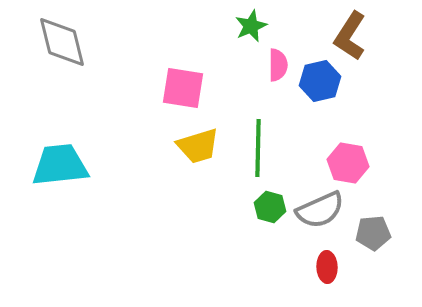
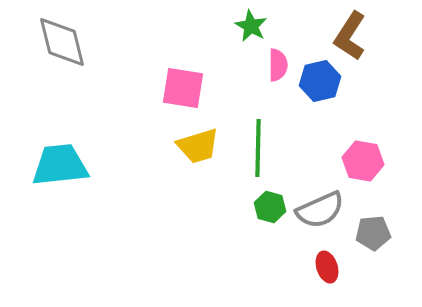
green star: rotated 20 degrees counterclockwise
pink hexagon: moved 15 px right, 2 px up
red ellipse: rotated 16 degrees counterclockwise
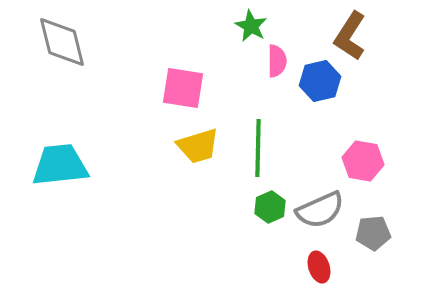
pink semicircle: moved 1 px left, 4 px up
green hexagon: rotated 20 degrees clockwise
red ellipse: moved 8 px left
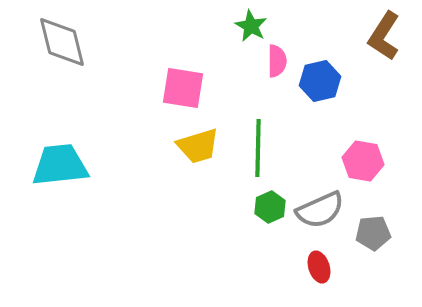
brown L-shape: moved 34 px right
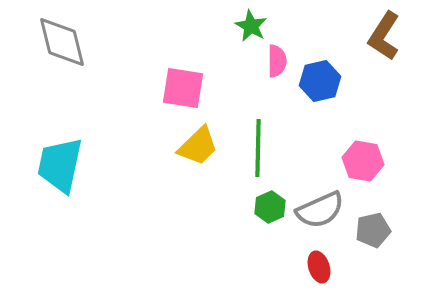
yellow trapezoid: rotated 27 degrees counterclockwise
cyan trapezoid: rotated 72 degrees counterclockwise
gray pentagon: moved 3 px up; rotated 8 degrees counterclockwise
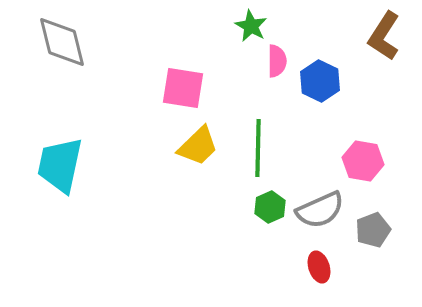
blue hexagon: rotated 21 degrees counterclockwise
gray pentagon: rotated 8 degrees counterclockwise
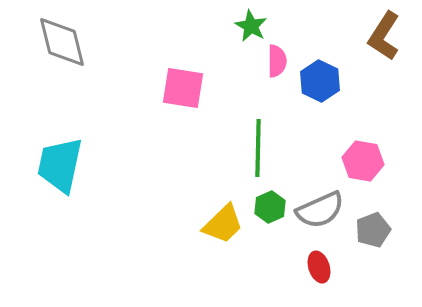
yellow trapezoid: moved 25 px right, 78 px down
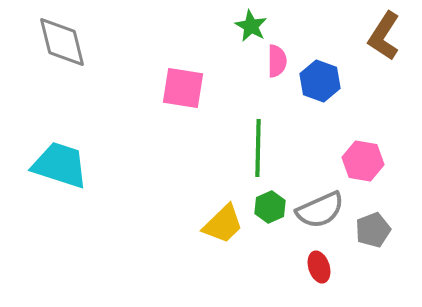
blue hexagon: rotated 6 degrees counterclockwise
cyan trapezoid: rotated 96 degrees clockwise
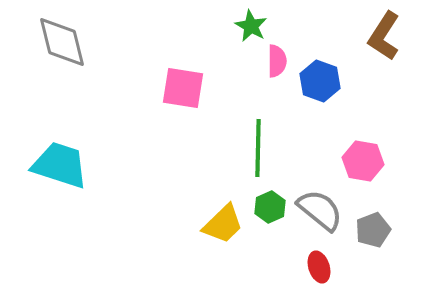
gray semicircle: rotated 117 degrees counterclockwise
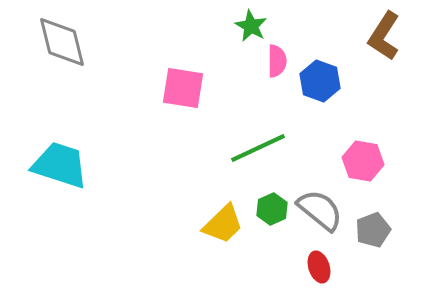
green line: rotated 64 degrees clockwise
green hexagon: moved 2 px right, 2 px down
